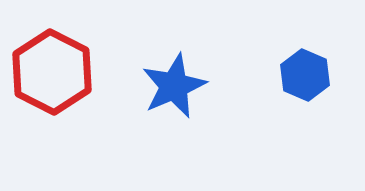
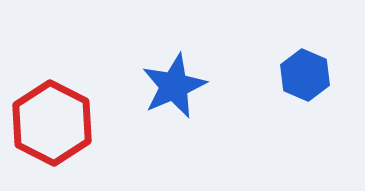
red hexagon: moved 51 px down
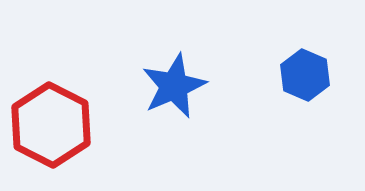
red hexagon: moved 1 px left, 2 px down
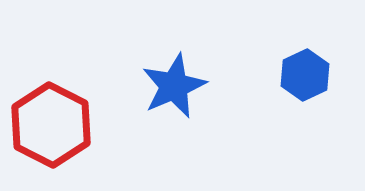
blue hexagon: rotated 12 degrees clockwise
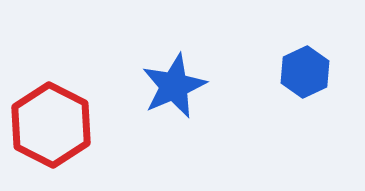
blue hexagon: moved 3 px up
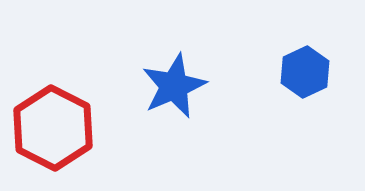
red hexagon: moved 2 px right, 3 px down
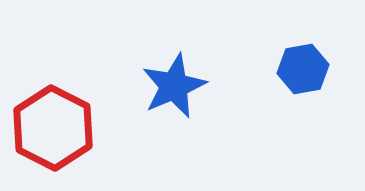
blue hexagon: moved 2 px left, 3 px up; rotated 15 degrees clockwise
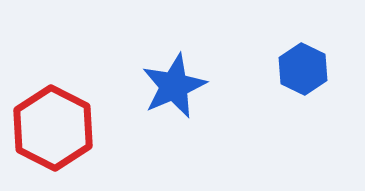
blue hexagon: rotated 24 degrees counterclockwise
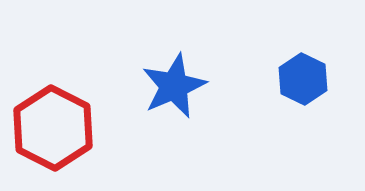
blue hexagon: moved 10 px down
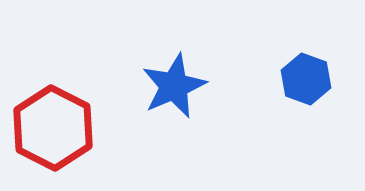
blue hexagon: moved 3 px right; rotated 6 degrees counterclockwise
